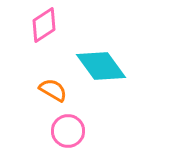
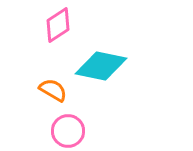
pink diamond: moved 14 px right
cyan diamond: rotated 42 degrees counterclockwise
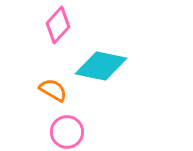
pink diamond: rotated 15 degrees counterclockwise
pink circle: moved 1 px left, 1 px down
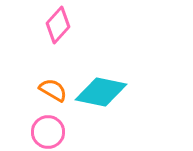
cyan diamond: moved 26 px down
pink circle: moved 19 px left
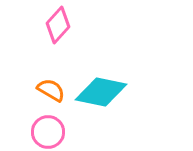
orange semicircle: moved 2 px left
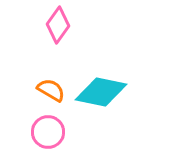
pink diamond: rotated 6 degrees counterclockwise
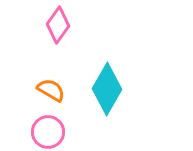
cyan diamond: moved 6 px right, 3 px up; rotated 72 degrees counterclockwise
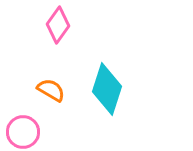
cyan diamond: rotated 12 degrees counterclockwise
pink circle: moved 25 px left
